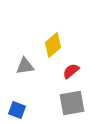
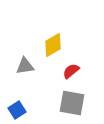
yellow diamond: rotated 10 degrees clockwise
gray square: rotated 20 degrees clockwise
blue square: rotated 36 degrees clockwise
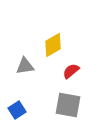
gray square: moved 4 px left, 2 px down
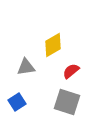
gray triangle: moved 1 px right, 1 px down
gray square: moved 1 px left, 3 px up; rotated 8 degrees clockwise
blue square: moved 8 px up
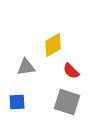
red semicircle: rotated 96 degrees counterclockwise
blue square: rotated 30 degrees clockwise
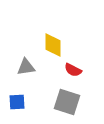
yellow diamond: rotated 60 degrees counterclockwise
red semicircle: moved 2 px right, 1 px up; rotated 18 degrees counterclockwise
